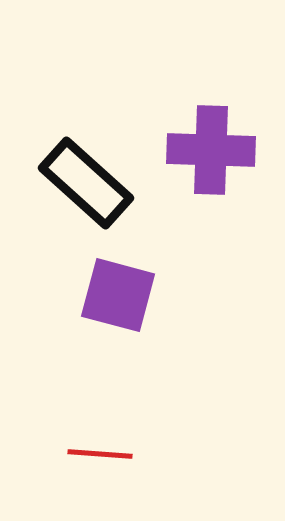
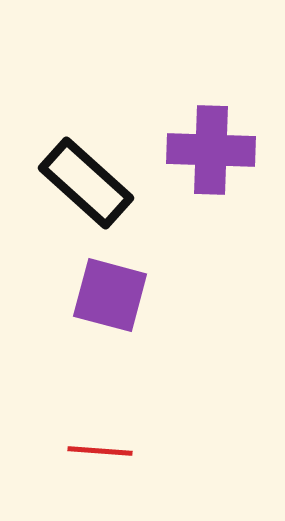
purple square: moved 8 px left
red line: moved 3 px up
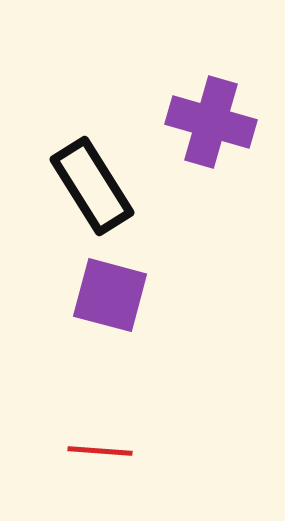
purple cross: moved 28 px up; rotated 14 degrees clockwise
black rectangle: moved 6 px right, 3 px down; rotated 16 degrees clockwise
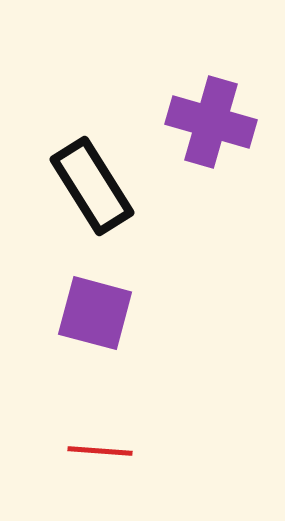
purple square: moved 15 px left, 18 px down
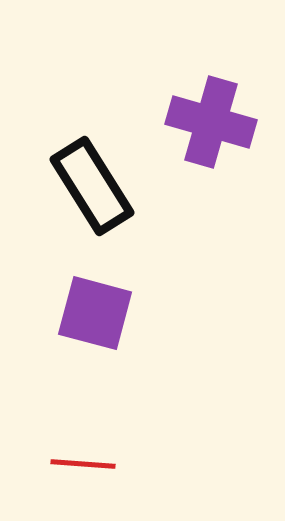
red line: moved 17 px left, 13 px down
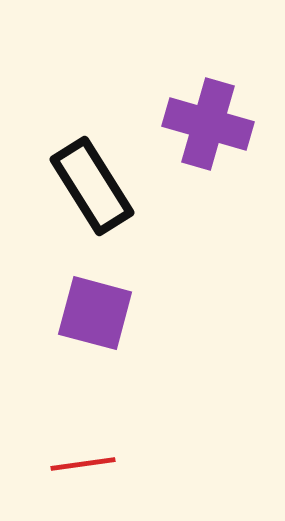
purple cross: moved 3 px left, 2 px down
red line: rotated 12 degrees counterclockwise
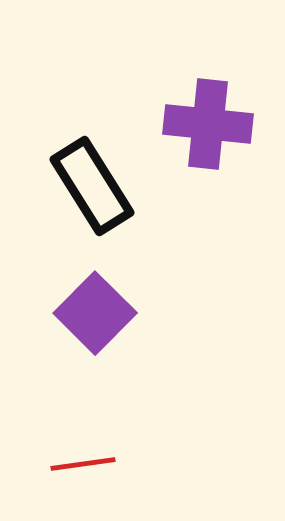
purple cross: rotated 10 degrees counterclockwise
purple square: rotated 30 degrees clockwise
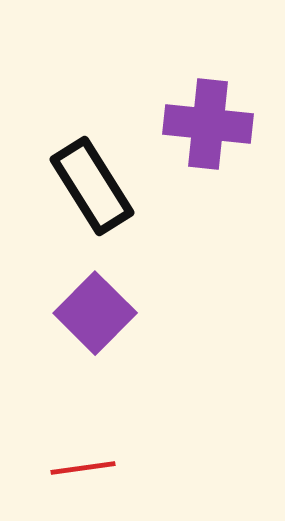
red line: moved 4 px down
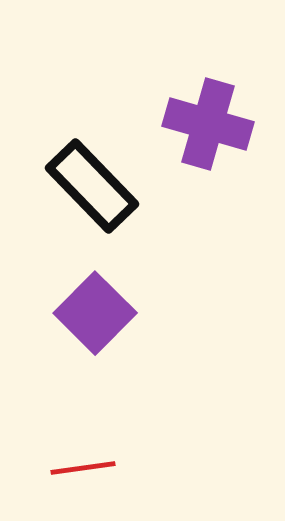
purple cross: rotated 10 degrees clockwise
black rectangle: rotated 12 degrees counterclockwise
